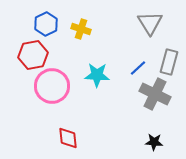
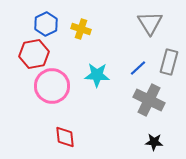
red hexagon: moved 1 px right, 1 px up
gray cross: moved 6 px left, 6 px down
red diamond: moved 3 px left, 1 px up
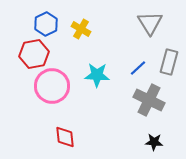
yellow cross: rotated 12 degrees clockwise
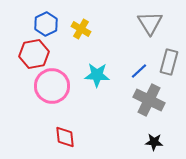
blue line: moved 1 px right, 3 px down
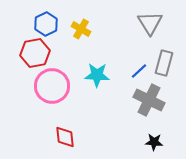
red hexagon: moved 1 px right, 1 px up
gray rectangle: moved 5 px left, 1 px down
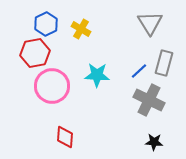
red diamond: rotated 10 degrees clockwise
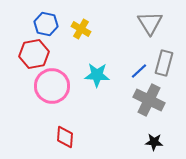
blue hexagon: rotated 20 degrees counterclockwise
red hexagon: moved 1 px left, 1 px down
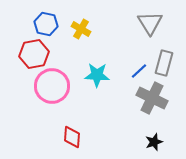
gray cross: moved 3 px right, 2 px up
red diamond: moved 7 px right
black star: rotated 24 degrees counterclockwise
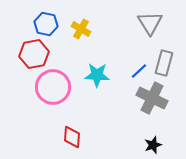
pink circle: moved 1 px right, 1 px down
black star: moved 1 px left, 3 px down
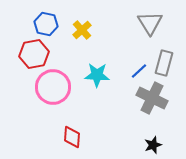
yellow cross: moved 1 px right, 1 px down; rotated 18 degrees clockwise
